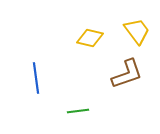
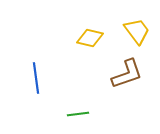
green line: moved 3 px down
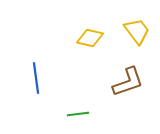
brown L-shape: moved 1 px right, 8 px down
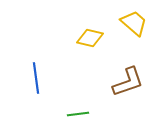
yellow trapezoid: moved 3 px left, 8 px up; rotated 12 degrees counterclockwise
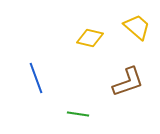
yellow trapezoid: moved 3 px right, 4 px down
blue line: rotated 12 degrees counterclockwise
green line: rotated 15 degrees clockwise
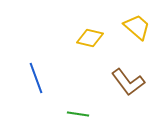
brown L-shape: rotated 72 degrees clockwise
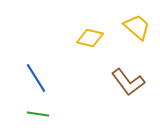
blue line: rotated 12 degrees counterclockwise
green line: moved 40 px left
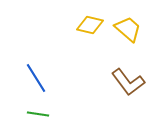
yellow trapezoid: moved 9 px left, 2 px down
yellow diamond: moved 13 px up
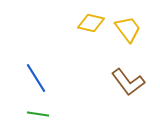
yellow diamond: moved 1 px right, 2 px up
yellow trapezoid: rotated 12 degrees clockwise
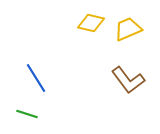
yellow trapezoid: rotated 76 degrees counterclockwise
brown L-shape: moved 2 px up
green line: moved 11 px left; rotated 10 degrees clockwise
